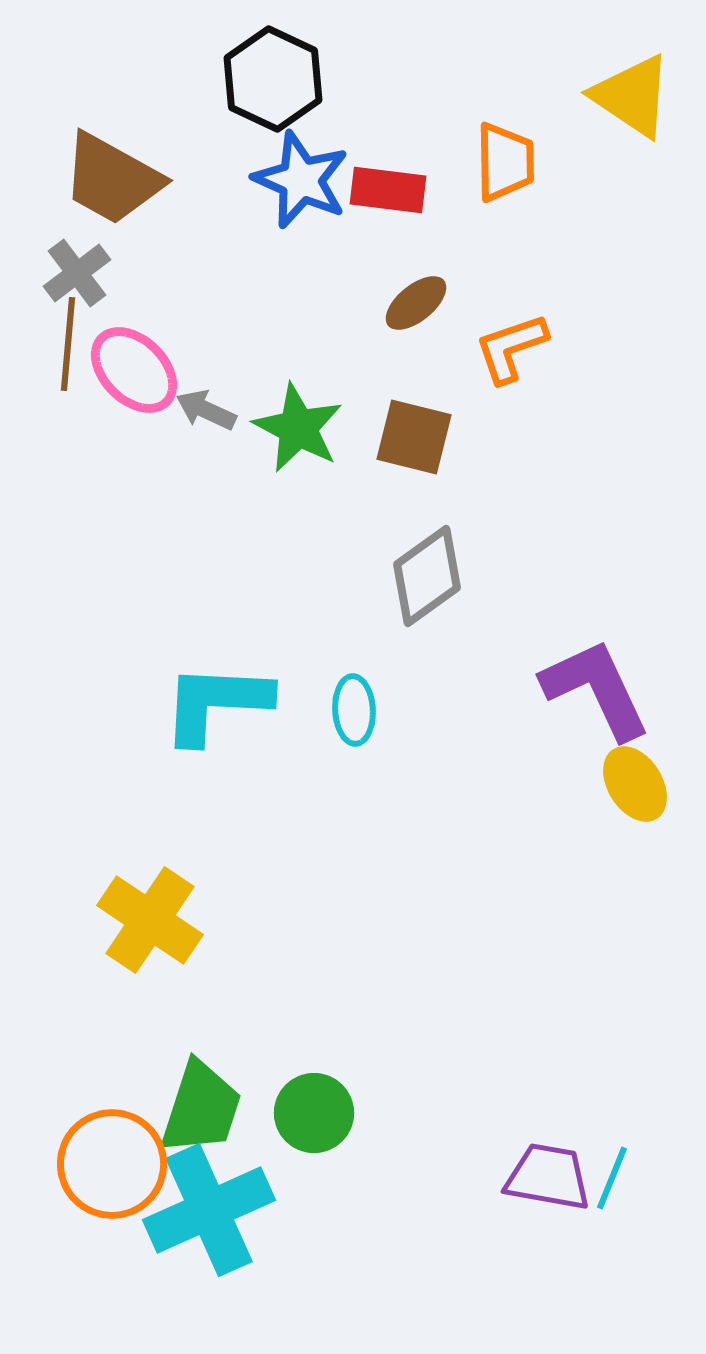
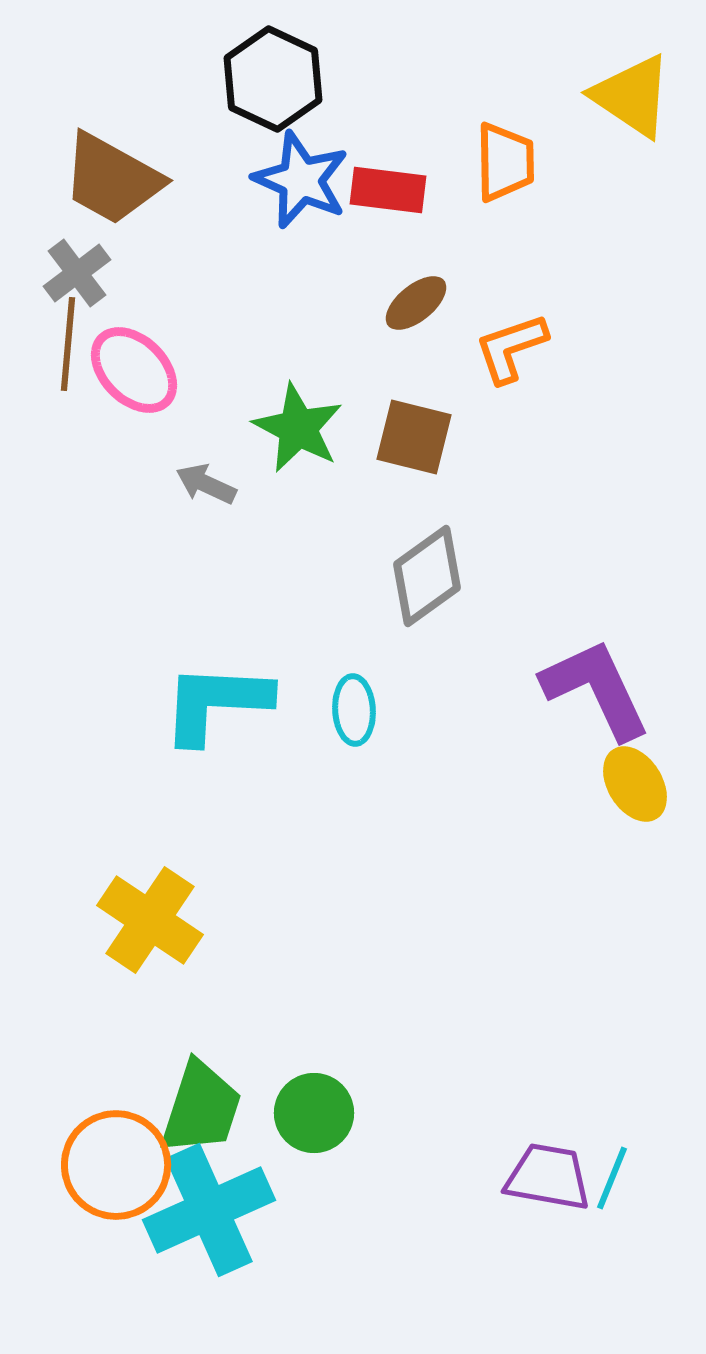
gray arrow: moved 74 px down
orange circle: moved 4 px right, 1 px down
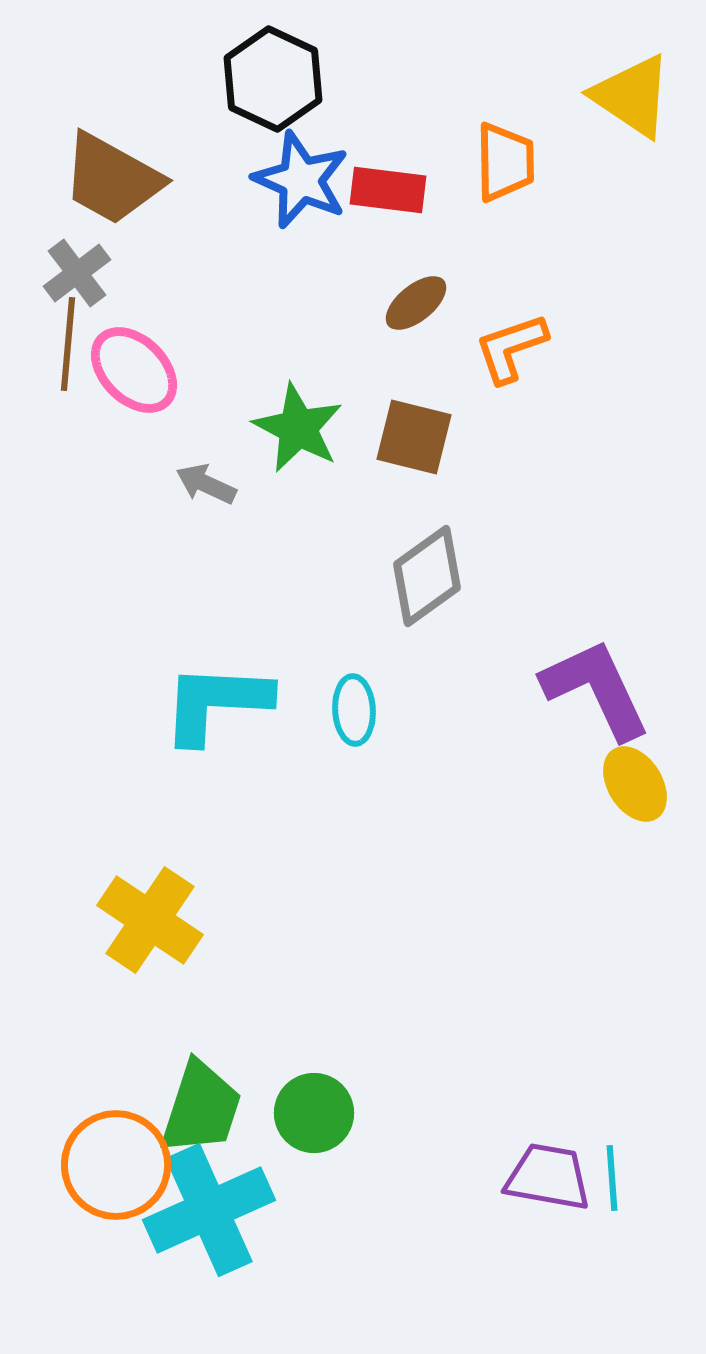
cyan line: rotated 26 degrees counterclockwise
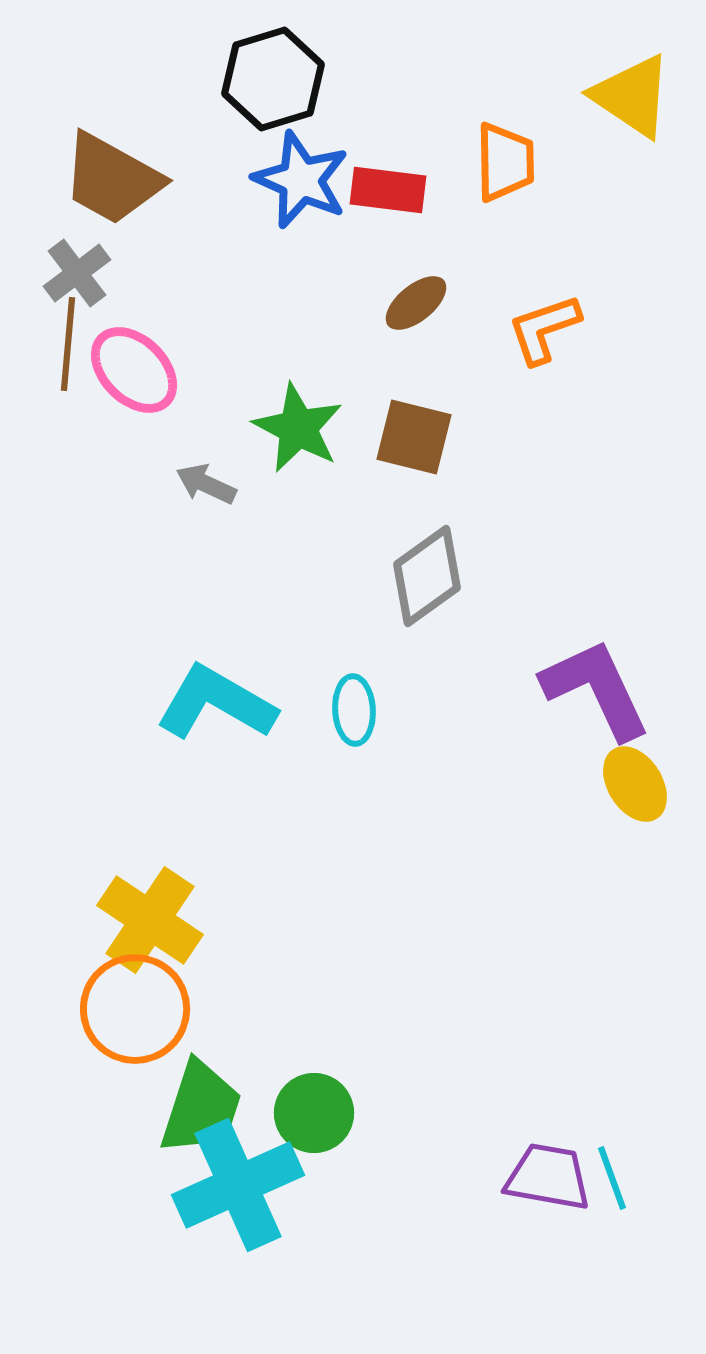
black hexagon: rotated 18 degrees clockwise
orange L-shape: moved 33 px right, 19 px up
cyan L-shape: rotated 27 degrees clockwise
orange circle: moved 19 px right, 156 px up
cyan line: rotated 16 degrees counterclockwise
cyan cross: moved 29 px right, 25 px up
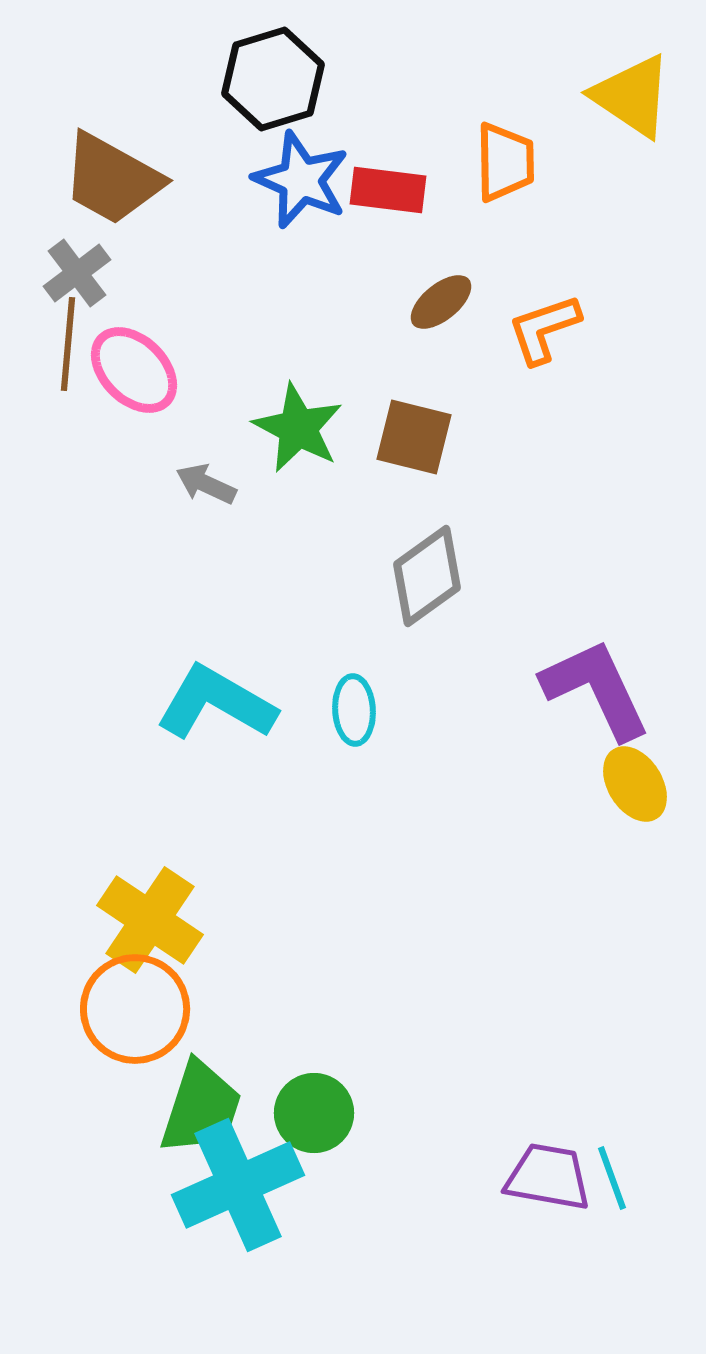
brown ellipse: moved 25 px right, 1 px up
